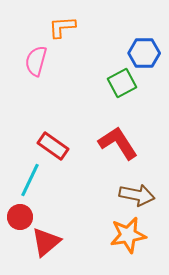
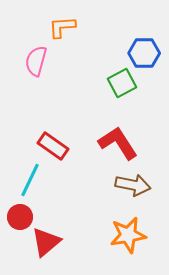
brown arrow: moved 4 px left, 10 px up
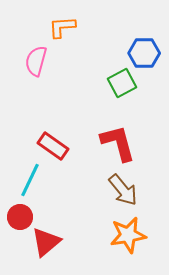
red L-shape: rotated 18 degrees clockwise
brown arrow: moved 10 px left, 5 px down; rotated 40 degrees clockwise
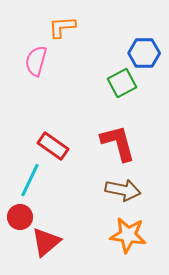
brown arrow: rotated 40 degrees counterclockwise
orange star: rotated 18 degrees clockwise
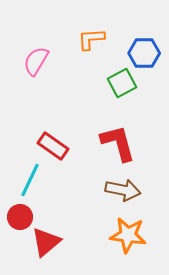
orange L-shape: moved 29 px right, 12 px down
pink semicircle: rotated 16 degrees clockwise
